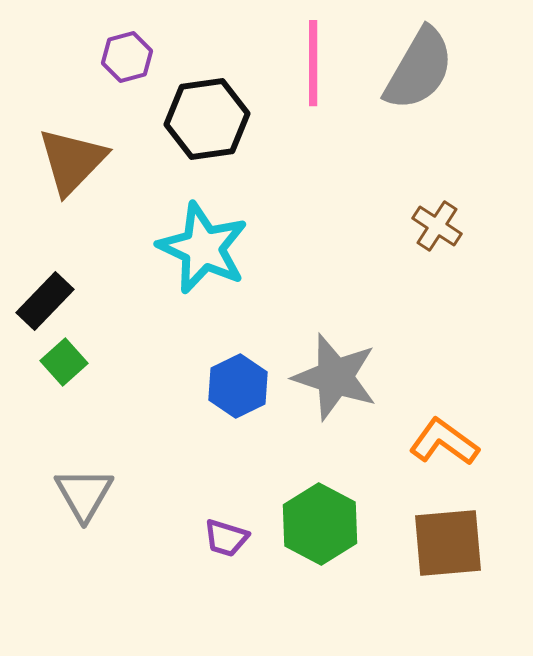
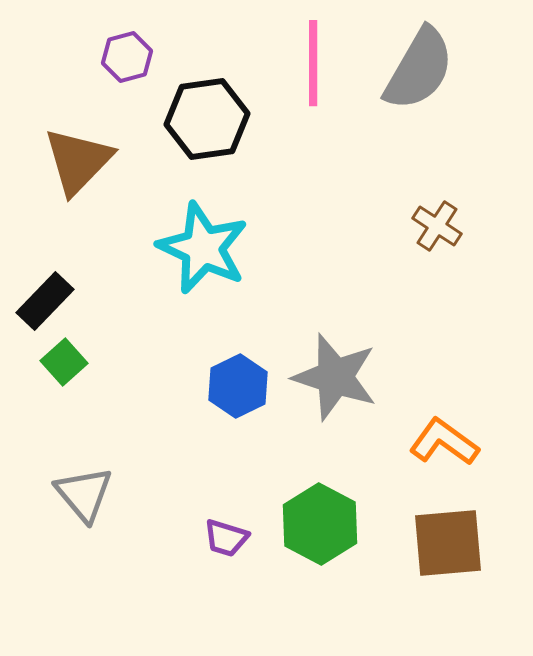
brown triangle: moved 6 px right
gray triangle: rotated 10 degrees counterclockwise
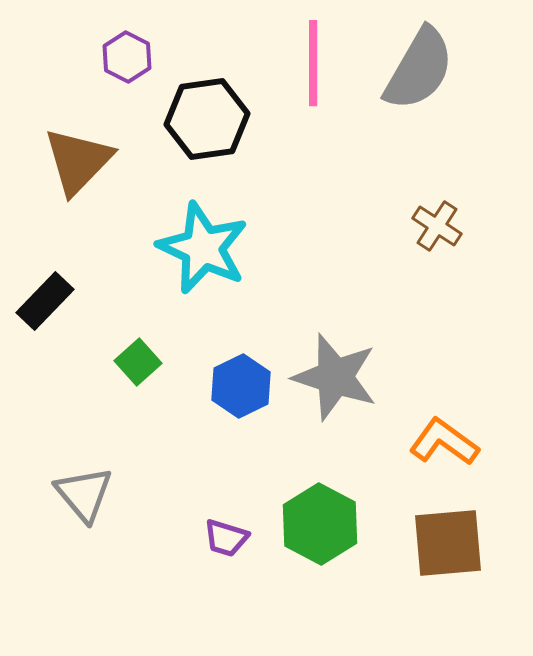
purple hexagon: rotated 18 degrees counterclockwise
green square: moved 74 px right
blue hexagon: moved 3 px right
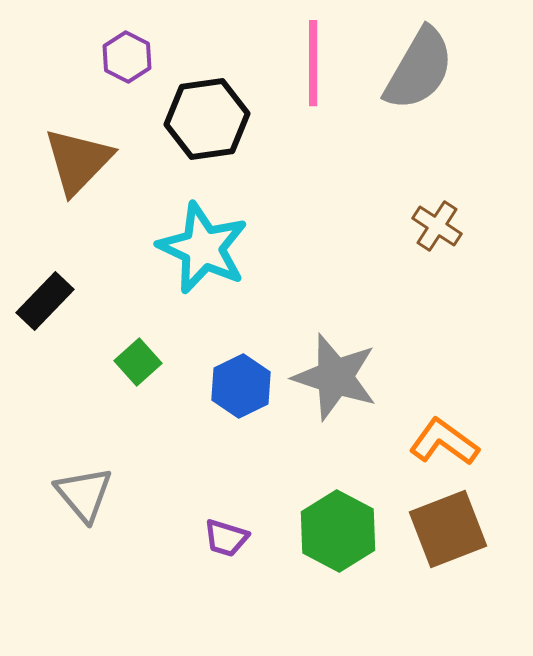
green hexagon: moved 18 px right, 7 px down
brown square: moved 14 px up; rotated 16 degrees counterclockwise
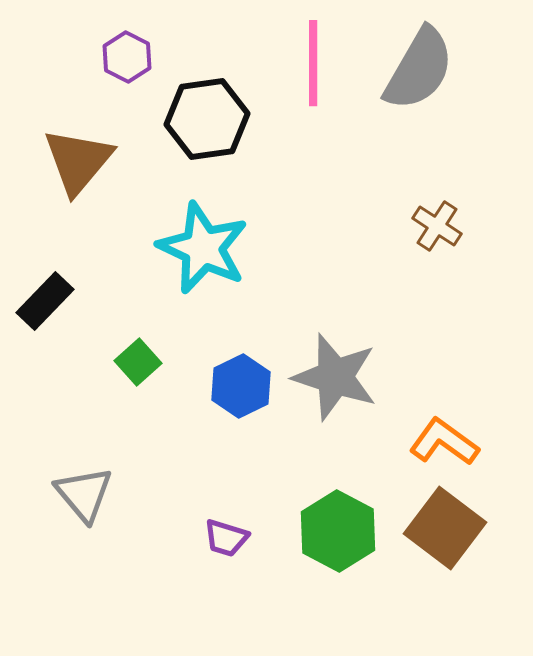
brown triangle: rotated 4 degrees counterclockwise
brown square: moved 3 px left, 1 px up; rotated 32 degrees counterclockwise
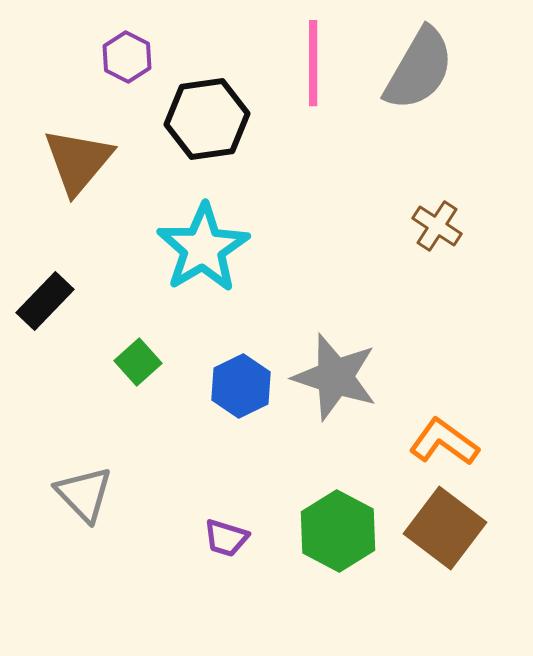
cyan star: rotated 16 degrees clockwise
gray triangle: rotated 4 degrees counterclockwise
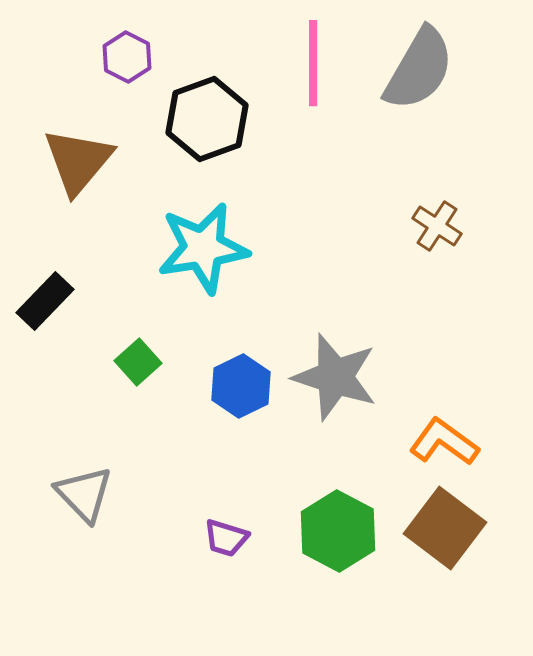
black hexagon: rotated 12 degrees counterclockwise
cyan star: rotated 22 degrees clockwise
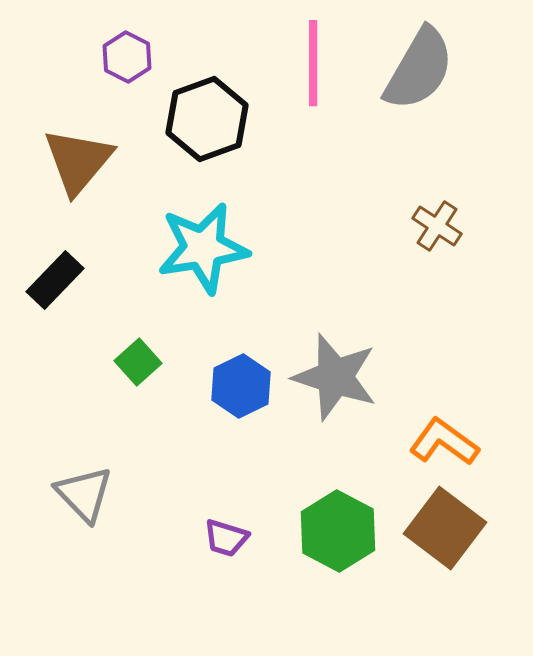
black rectangle: moved 10 px right, 21 px up
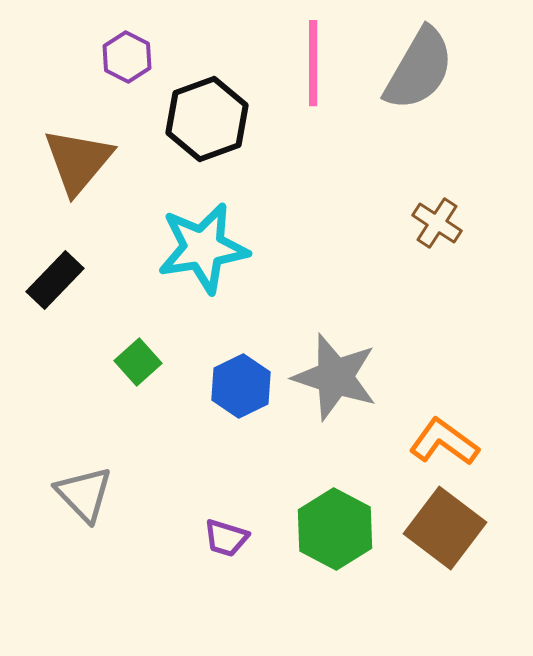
brown cross: moved 3 px up
green hexagon: moved 3 px left, 2 px up
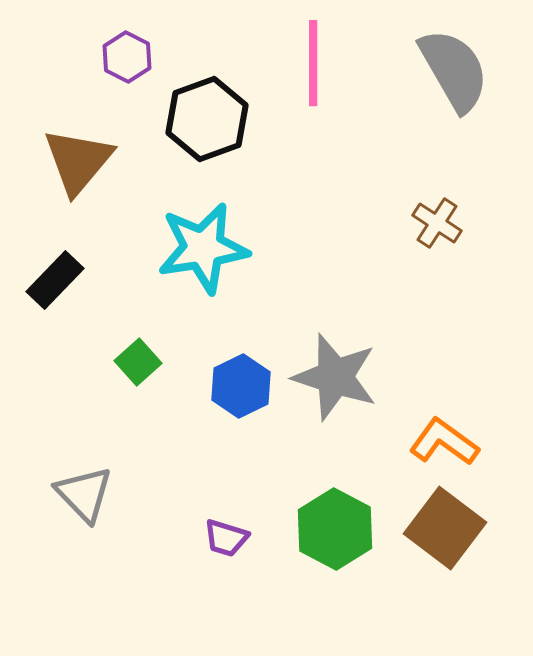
gray semicircle: moved 35 px right, 1 px down; rotated 60 degrees counterclockwise
